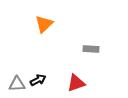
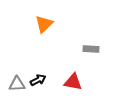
red triangle: moved 3 px left, 1 px up; rotated 30 degrees clockwise
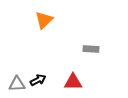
orange triangle: moved 4 px up
red triangle: rotated 12 degrees counterclockwise
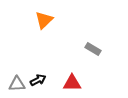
gray rectangle: moved 2 px right; rotated 28 degrees clockwise
red triangle: moved 1 px left, 1 px down
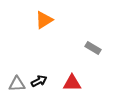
orange triangle: rotated 12 degrees clockwise
gray rectangle: moved 1 px up
black arrow: moved 1 px right, 1 px down
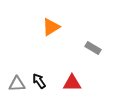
orange triangle: moved 7 px right, 7 px down
black arrow: rotated 98 degrees counterclockwise
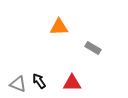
orange triangle: moved 8 px right; rotated 30 degrees clockwise
gray triangle: moved 1 px right; rotated 24 degrees clockwise
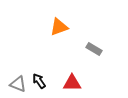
orange triangle: rotated 18 degrees counterclockwise
gray rectangle: moved 1 px right, 1 px down
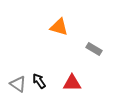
orange triangle: rotated 36 degrees clockwise
gray triangle: rotated 12 degrees clockwise
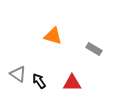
orange triangle: moved 6 px left, 9 px down
gray triangle: moved 10 px up
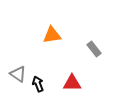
orange triangle: moved 1 px left, 1 px up; rotated 24 degrees counterclockwise
gray rectangle: rotated 21 degrees clockwise
black arrow: moved 1 px left, 3 px down; rotated 14 degrees clockwise
